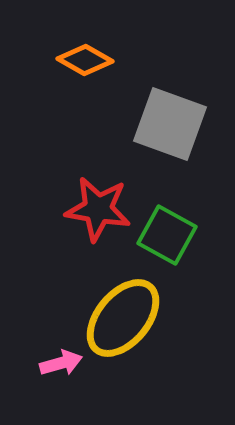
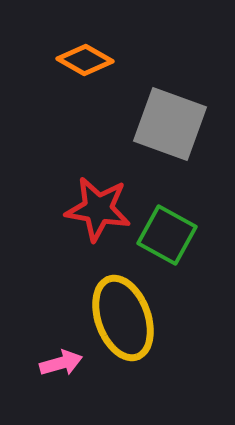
yellow ellipse: rotated 60 degrees counterclockwise
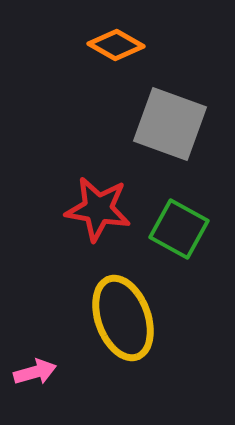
orange diamond: moved 31 px right, 15 px up
green square: moved 12 px right, 6 px up
pink arrow: moved 26 px left, 9 px down
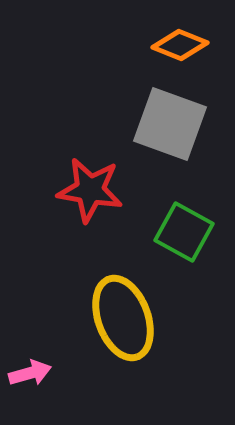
orange diamond: moved 64 px right; rotated 8 degrees counterclockwise
red star: moved 8 px left, 19 px up
green square: moved 5 px right, 3 px down
pink arrow: moved 5 px left, 1 px down
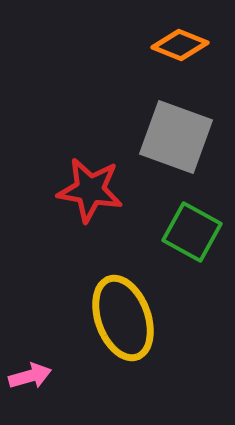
gray square: moved 6 px right, 13 px down
green square: moved 8 px right
pink arrow: moved 3 px down
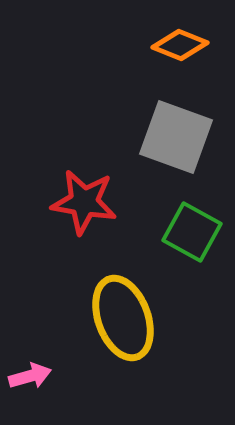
red star: moved 6 px left, 12 px down
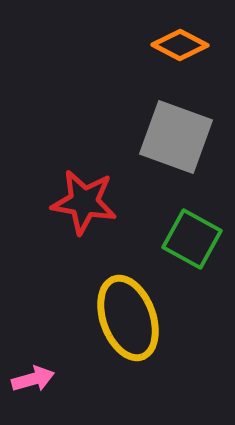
orange diamond: rotated 6 degrees clockwise
green square: moved 7 px down
yellow ellipse: moved 5 px right
pink arrow: moved 3 px right, 3 px down
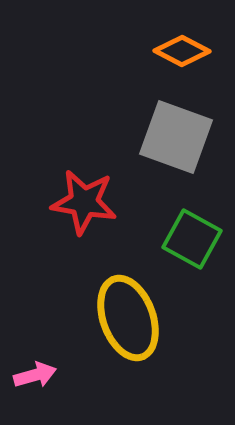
orange diamond: moved 2 px right, 6 px down
pink arrow: moved 2 px right, 4 px up
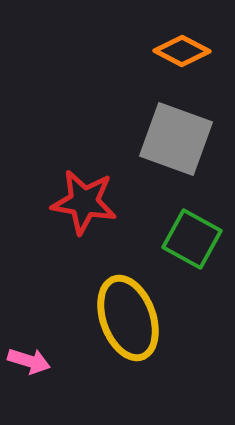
gray square: moved 2 px down
pink arrow: moved 6 px left, 14 px up; rotated 33 degrees clockwise
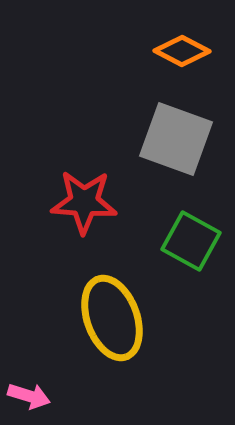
red star: rotated 6 degrees counterclockwise
green square: moved 1 px left, 2 px down
yellow ellipse: moved 16 px left
pink arrow: moved 35 px down
